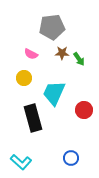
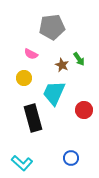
brown star: moved 12 px down; rotated 24 degrees clockwise
cyan L-shape: moved 1 px right, 1 px down
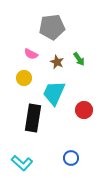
brown star: moved 5 px left, 3 px up
black rectangle: rotated 24 degrees clockwise
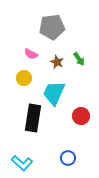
red circle: moved 3 px left, 6 px down
blue circle: moved 3 px left
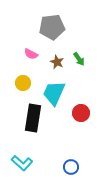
yellow circle: moved 1 px left, 5 px down
red circle: moved 3 px up
blue circle: moved 3 px right, 9 px down
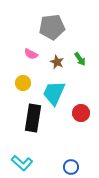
green arrow: moved 1 px right
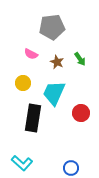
blue circle: moved 1 px down
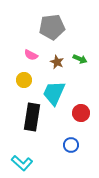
pink semicircle: moved 1 px down
green arrow: rotated 32 degrees counterclockwise
yellow circle: moved 1 px right, 3 px up
black rectangle: moved 1 px left, 1 px up
blue circle: moved 23 px up
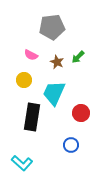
green arrow: moved 2 px left, 2 px up; rotated 112 degrees clockwise
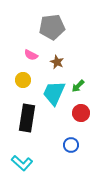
green arrow: moved 29 px down
yellow circle: moved 1 px left
black rectangle: moved 5 px left, 1 px down
